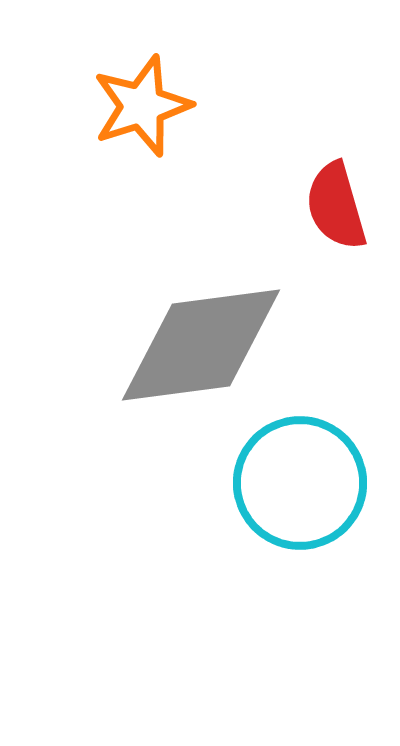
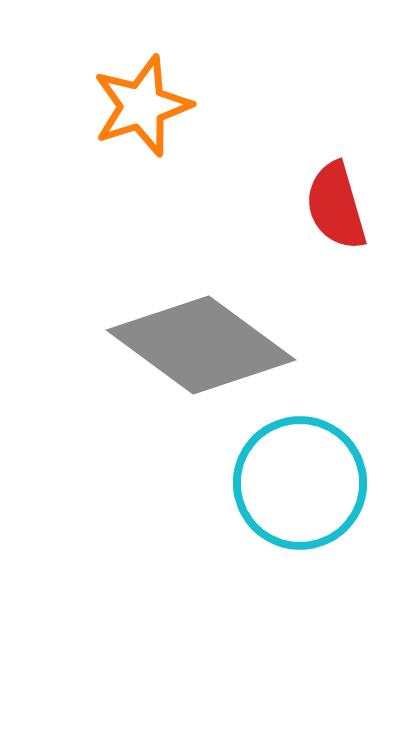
gray diamond: rotated 44 degrees clockwise
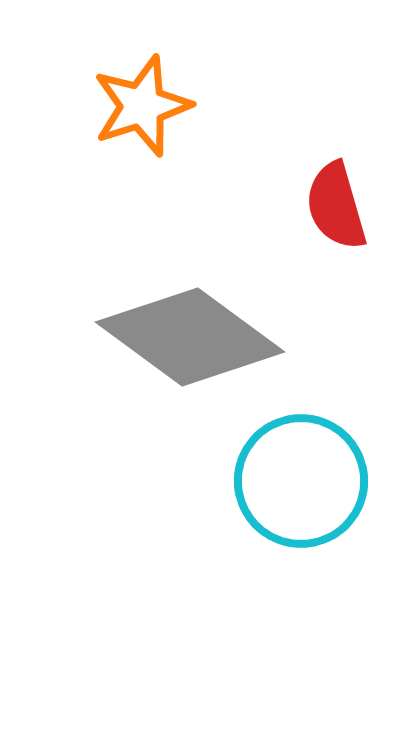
gray diamond: moved 11 px left, 8 px up
cyan circle: moved 1 px right, 2 px up
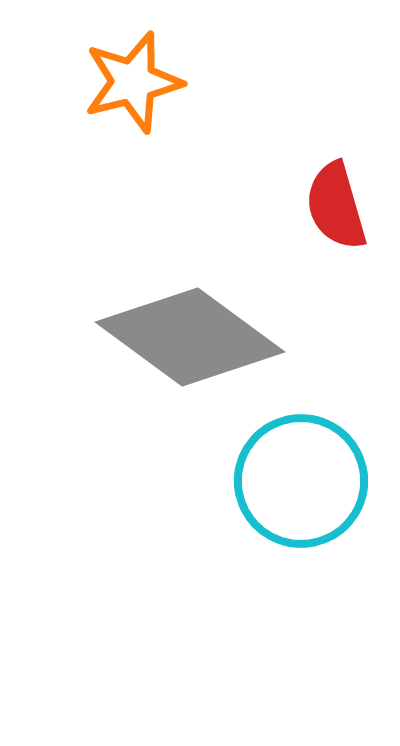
orange star: moved 9 px left, 24 px up; rotated 4 degrees clockwise
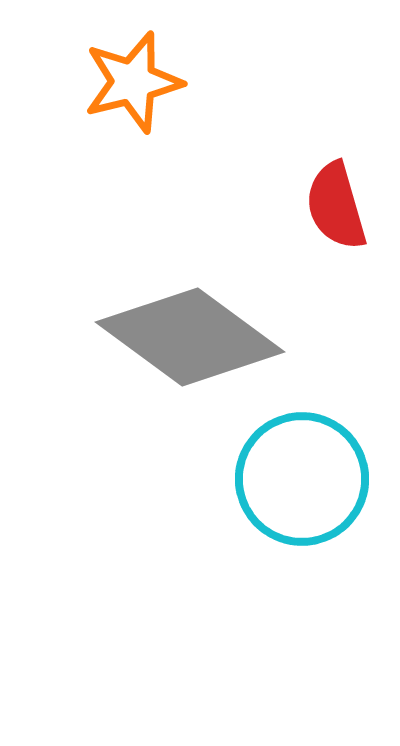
cyan circle: moved 1 px right, 2 px up
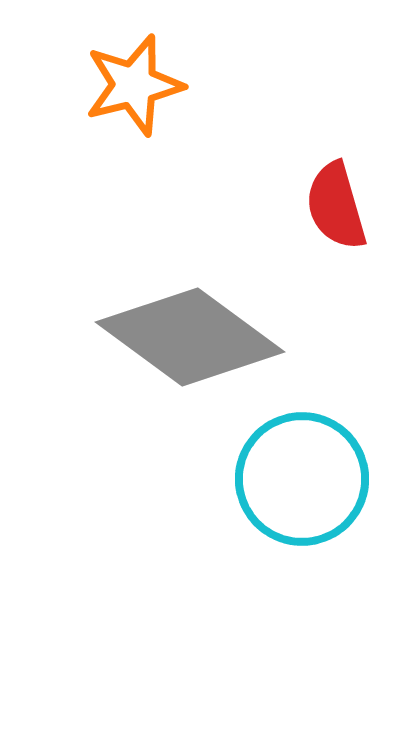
orange star: moved 1 px right, 3 px down
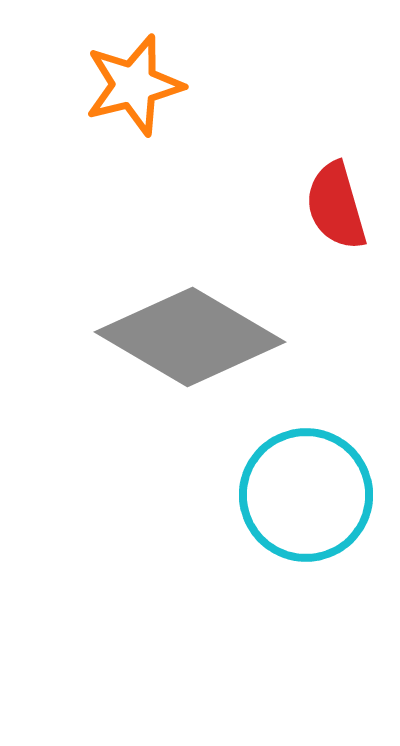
gray diamond: rotated 6 degrees counterclockwise
cyan circle: moved 4 px right, 16 px down
